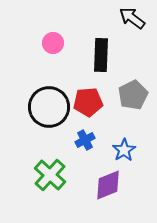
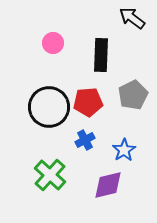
purple diamond: rotated 8 degrees clockwise
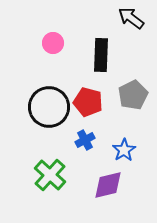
black arrow: moved 1 px left
red pentagon: rotated 20 degrees clockwise
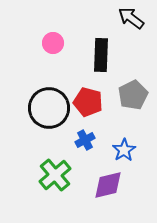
black circle: moved 1 px down
green cross: moved 5 px right; rotated 8 degrees clockwise
